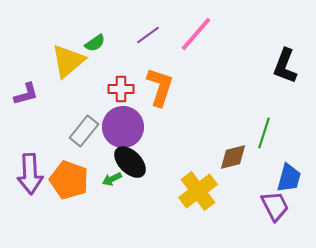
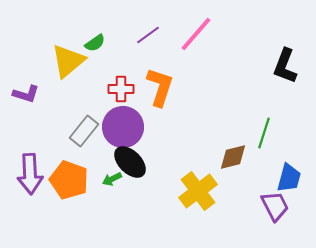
purple L-shape: rotated 32 degrees clockwise
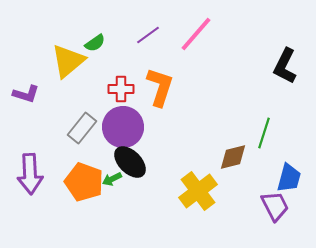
black L-shape: rotated 6 degrees clockwise
gray rectangle: moved 2 px left, 3 px up
orange pentagon: moved 15 px right, 2 px down
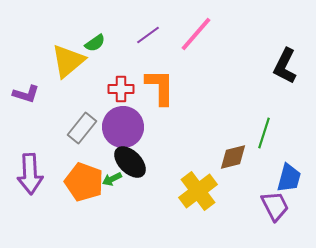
orange L-shape: rotated 18 degrees counterclockwise
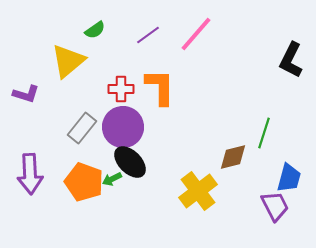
green semicircle: moved 13 px up
black L-shape: moved 6 px right, 6 px up
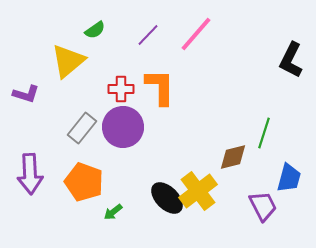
purple line: rotated 10 degrees counterclockwise
black ellipse: moved 37 px right, 36 px down
green arrow: moved 1 px right, 33 px down; rotated 12 degrees counterclockwise
purple trapezoid: moved 12 px left
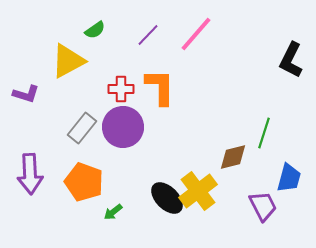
yellow triangle: rotated 12 degrees clockwise
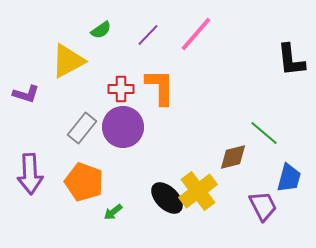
green semicircle: moved 6 px right
black L-shape: rotated 33 degrees counterclockwise
green line: rotated 68 degrees counterclockwise
